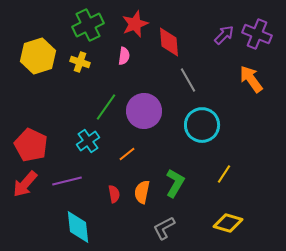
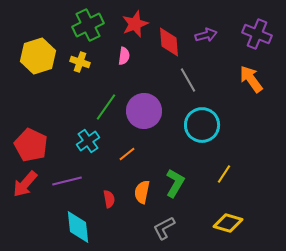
purple arrow: moved 18 px left; rotated 30 degrees clockwise
red semicircle: moved 5 px left, 5 px down
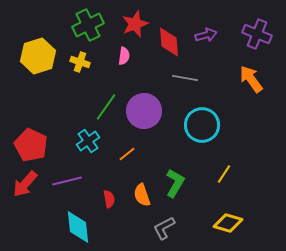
gray line: moved 3 px left, 2 px up; rotated 50 degrees counterclockwise
orange semicircle: moved 3 px down; rotated 30 degrees counterclockwise
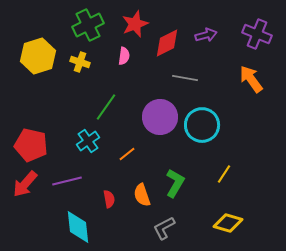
red diamond: moved 2 px left, 1 px down; rotated 68 degrees clockwise
purple circle: moved 16 px right, 6 px down
red pentagon: rotated 12 degrees counterclockwise
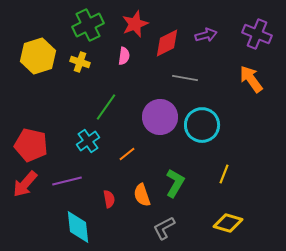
yellow line: rotated 12 degrees counterclockwise
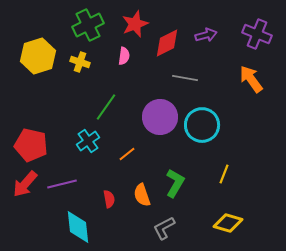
purple line: moved 5 px left, 3 px down
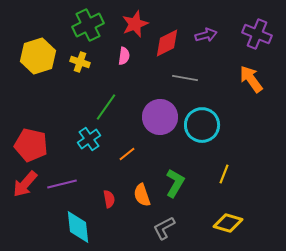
cyan cross: moved 1 px right, 2 px up
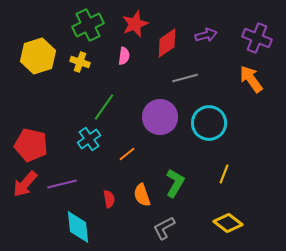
purple cross: moved 4 px down
red diamond: rotated 8 degrees counterclockwise
gray line: rotated 25 degrees counterclockwise
green line: moved 2 px left
cyan circle: moved 7 px right, 2 px up
yellow diamond: rotated 20 degrees clockwise
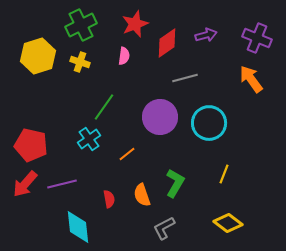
green cross: moved 7 px left
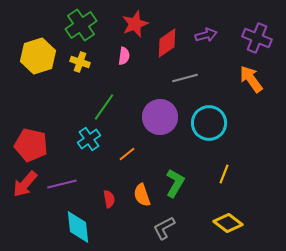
green cross: rotated 8 degrees counterclockwise
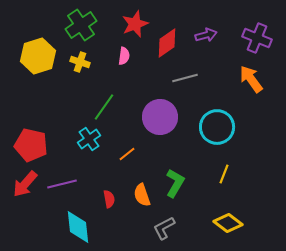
cyan circle: moved 8 px right, 4 px down
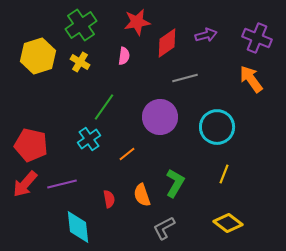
red star: moved 2 px right, 2 px up; rotated 12 degrees clockwise
yellow cross: rotated 12 degrees clockwise
